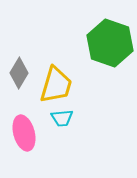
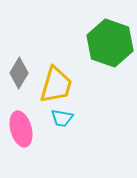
cyan trapezoid: rotated 15 degrees clockwise
pink ellipse: moved 3 px left, 4 px up
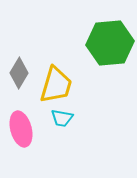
green hexagon: rotated 24 degrees counterclockwise
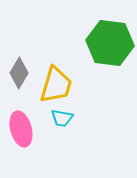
green hexagon: rotated 12 degrees clockwise
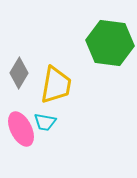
yellow trapezoid: rotated 6 degrees counterclockwise
cyan trapezoid: moved 17 px left, 4 px down
pink ellipse: rotated 12 degrees counterclockwise
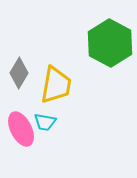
green hexagon: rotated 21 degrees clockwise
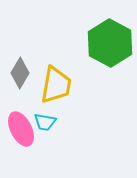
gray diamond: moved 1 px right
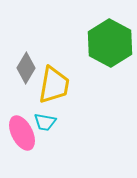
gray diamond: moved 6 px right, 5 px up
yellow trapezoid: moved 2 px left
pink ellipse: moved 1 px right, 4 px down
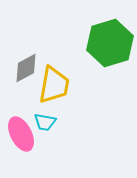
green hexagon: rotated 15 degrees clockwise
gray diamond: rotated 32 degrees clockwise
pink ellipse: moved 1 px left, 1 px down
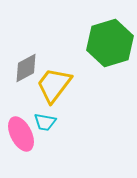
yellow trapezoid: rotated 153 degrees counterclockwise
